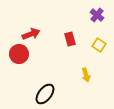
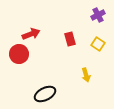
purple cross: moved 1 px right; rotated 24 degrees clockwise
yellow square: moved 1 px left, 1 px up
black ellipse: rotated 25 degrees clockwise
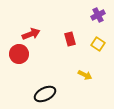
yellow arrow: moved 1 px left; rotated 48 degrees counterclockwise
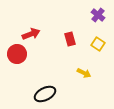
purple cross: rotated 24 degrees counterclockwise
red circle: moved 2 px left
yellow arrow: moved 1 px left, 2 px up
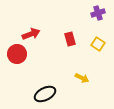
purple cross: moved 2 px up; rotated 32 degrees clockwise
yellow arrow: moved 2 px left, 5 px down
